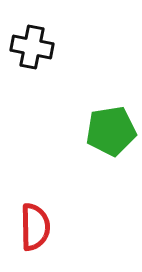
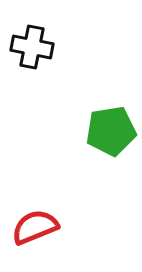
red semicircle: rotated 111 degrees counterclockwise
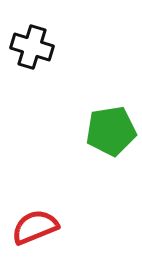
black cross: rotated 6 degrees clockwise
